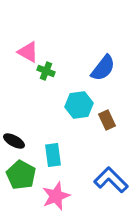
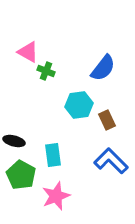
black ellipse: rotated 15 degrees counterclockwise
blue L-shape: moved 19 px up
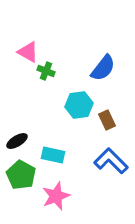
black ellipse: moved 3 px right; rotated 45 degrees counterclockwise
cyan rectangle: rotated 70 degrees counterclockwise
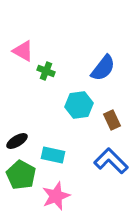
pink triangle: moved 5 px left, 1 px up
brown rectangle: moved 5 px right
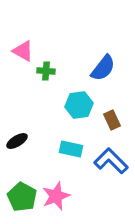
green cross: rotated 18 degrees counterclockwise
cyan rectangle: moved 18 px right, 6 px up
green pentagon: moved 1 px right, 22 px down
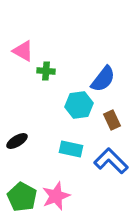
blue semicircle: moved 11 px down
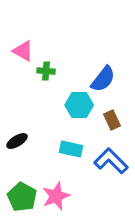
cyan hexagon: rotated 8 degrees clockwise
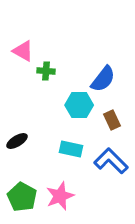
pink star: moved 4 px right
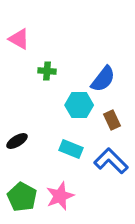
pink triangle: moved 4 px left, 12 px up
green cross: moved 1 px right
cyan rectangle: rotated 10 degrees clockwise
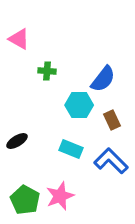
green pentagon: moved 3 px right, 3 px down
